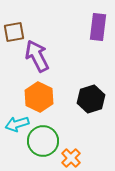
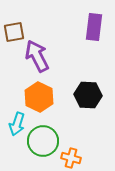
purple rectangle: moved 4 px left
black hexagon: moved 3 px left, 4 px up; rotated 20 degrees clockwise
cyan arrow: rotated 55 degrees counterclockwise
orange cross: rotated 30 degrees counterclockwise
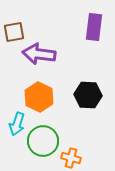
purple arrow: moved 2 px right, 2 px up; rotated 56 degrees counterclockwise
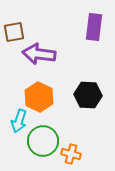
cyan arrow: moved 2 px right, 3 px up
orange cross: moved 4 px up
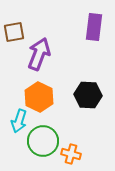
purple arrow: rotated 104 degrees clockwise
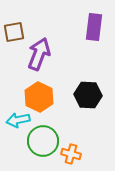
cyan arrow: moved 1 px left, 1 px up; rotated 60 degrees clockwise
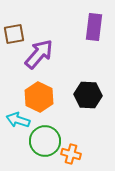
brown square: moved 2 px down
purple arrow: rotated 20 degrees clockwise
cyan arrow: rotated 30 degrees clockwise
green circle: moved 2 px right
